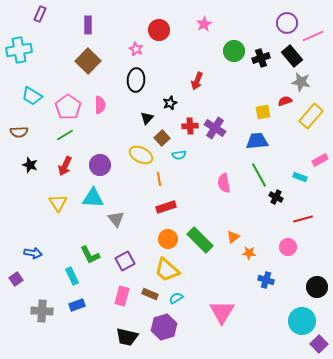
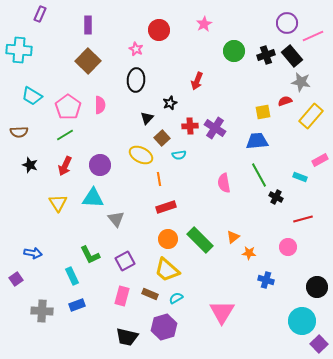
cyan cross at (19, 50): rotated 15 degrees clockwise
black cross at (261, 58): moved 5 px right, 3 px up
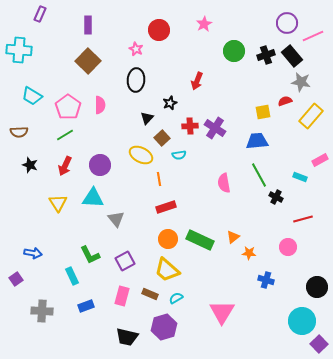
green rectangle at (200, 240): rotated 20 degrees counterclockwise
blue rectangle at (77, 305): moved 9 px right, 1 px down
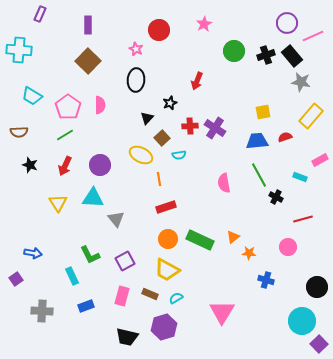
red semicircle at (285, 101): moved 36 px down
yellow trapezoid at (167, 270): rotated 12 degrees counterclockwise
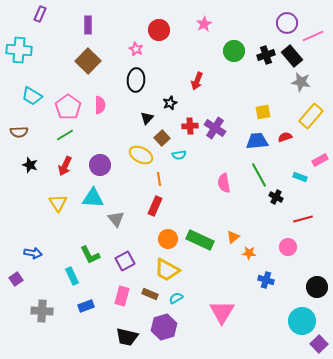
red rectangle at (166, 207): moved 11 px left, 1 px up; rotated 48 degrees counterclockwise
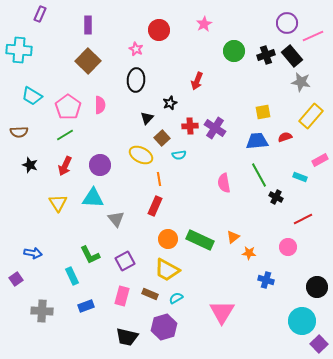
red line at (303, 219): rotated 12 degrees counterclockwise
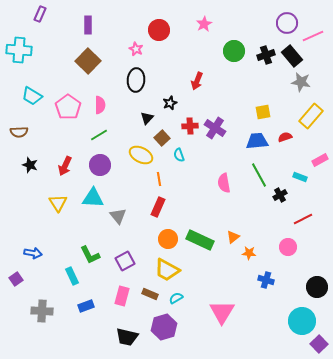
green line at (65, 135): moved 34 px right
cyan semicircle at (179, 155): rotated 80 degrees clockwise
black cross at (276, 197): moved 4 px right, 2 px up; rotated 32 degrees clockwise
red rectangle at (155, 206): moved 3 px right, 1 px down
gray triangle at (116, 219): moved 2 px right, 3 px up
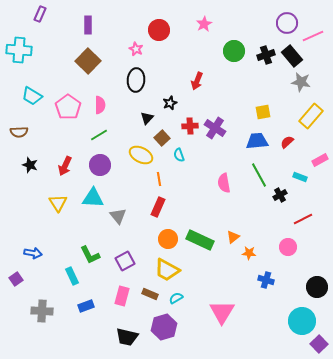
red semicircle at (285, 137): moved 2 px right, 5 px down; rotated 24 degrees counterclockwise
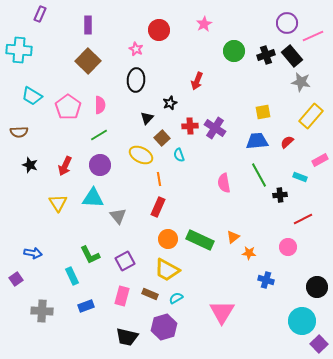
black cross at (280, 195): rotated 24 degrees clockwise
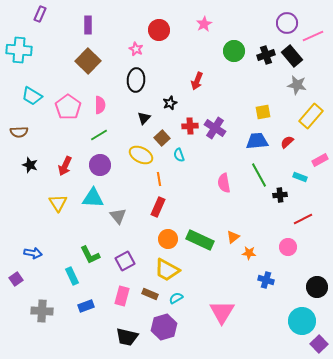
gray star at (301, 82): moved 4 px left, 3 px down
black triangle at (147, 118): moved 3 px left
